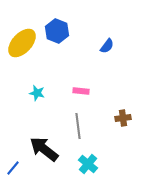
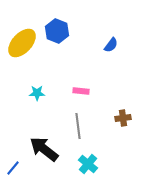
blue semicircle: moved 4 px right, 1 px up
cyan star: rotated 14 degrees counterclockwise
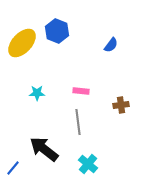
brown cross: moved 2 px left, 13 px up
gray line: moved 4 px up
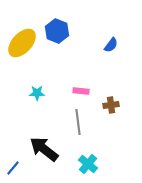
brown cross: moved 10 px left
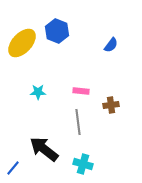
cyan star: moved 1 px right, 1 px up
cyan cross: moved 5 px left; rotated 24 degrees counterclockwise
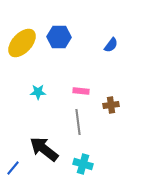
blue hexagon: moved 2 px right, 6 px down; rotated 20 degrees counterclockwise
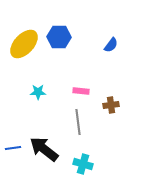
yellow ellipse: moved 2 px right, 1 px down
blue line: moved 20 px up; rotated 42 degrees clockwise
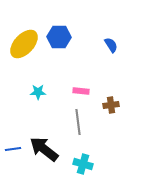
blue semicircle: rotated 70 degrees counterclockwise
blue line: moved 1 px down
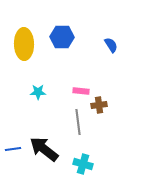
blue hexagon: moved 3 px right
yellow ellipse: rotated 44 degrees counterclockwise
brown cross: moved 12 px left
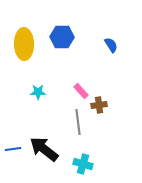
pink rectangle: rotated 42 degrees clockwise
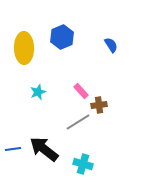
blue hexagon: rotated 25 degrees counterclockwise
yellow ellipse: moved 4 px down
cyan star: rotated 21 degrees counterclockwise
gray line: rotated 65 degrees clockwise
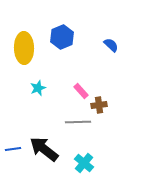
blue semicircle: rotated 14 degrees counterclockwise
cyan star: moved 4 px up
gray line: rotated 30 degrees clockwise
cyan cross: moved 1 px right, 1 px up; rotated 24 degrees clockwise
